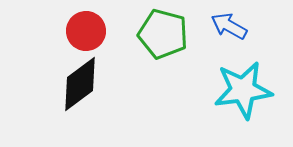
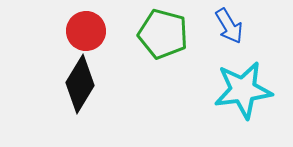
blue arrow: rotated 150 degrees counterclockwise
black diamond: rotated 22 degrees counterclockwise
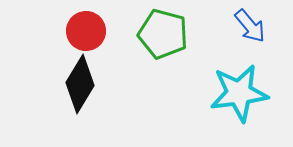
blue arrow: moved 21 px right; rotated 9 degrees counterclockwise
cyan star: moved 4 px left, 3 px down
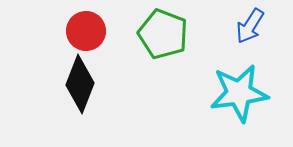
blue arrow: rotated 72 degrees clockwise
green pentagon: rotated 6 degrees clockwise
black diamond: rotated 10 degrees counterclockwise
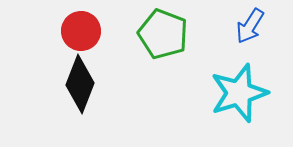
red circle: moved 5 px left
cyan star: rotated 10 degrees counterclockwise
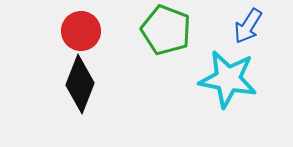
blue arrow: moved 2 px left
green pentagon: moved 3 px right, 4 px up
cyan star: moved 11 px left, 14 px up; rotated 28 degrees clockwise
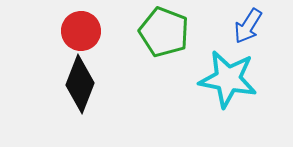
green pentagon: moved 2 px left, 2 px down
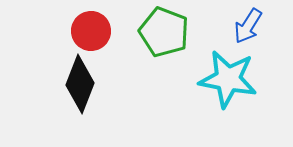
red circle: moved 10 px right
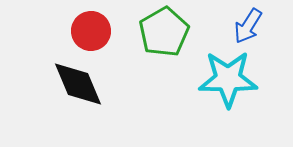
green pentagon: rotated 21 degrees clockwise
cyan star: rotated 10 degrees counterclockwise
black diamond: moved 2 px left; rotated 44 degrees counterclockwise
